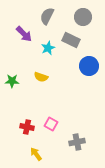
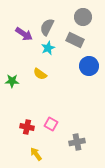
gray semicircle: moved 11 px down
purple arrow: rotated 12 degrees counterclockwise
gray rectangle: moved 4 px right
yellow semicircle: moved 1 px left, 3 px up; rotated 16 degrees clockwise
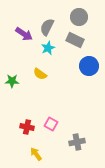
gray circle: moved 4 px left
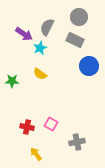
cyan star: moved 8 px left
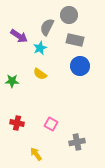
gray circle: moved 10 px left, 2 px up
purple arrow: moved 5 px left, 2 px down
gray rectangle: rotated 12 degrees counterclockwise
blue circle: moved 9 px left
red cross: moved 10 px left, 4 px up
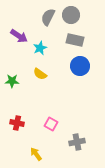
gray circle: moved 2 px right
gray semicircle: moved 1 px right, 10 px up
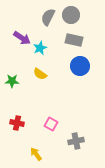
purple arrow: moved 3 px right, 2 px down
gray rectangle: moved 1 px left
gray cross: moved 1 px left, 1 px up
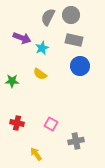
purple arrow: rotated 12 degrees counterclockwise
cyan star: moved 2 px right
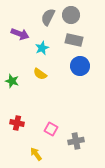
purple arrow: moved 2 px left, 4 px up
green star: rotated 16 degrees clockwise
pink square: moved 5 px down
